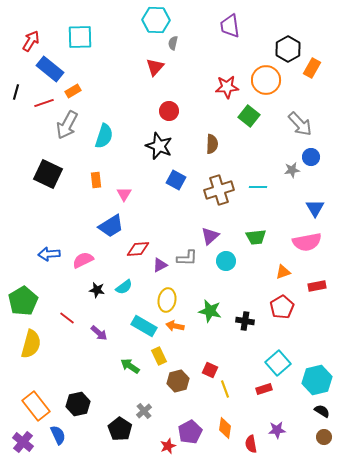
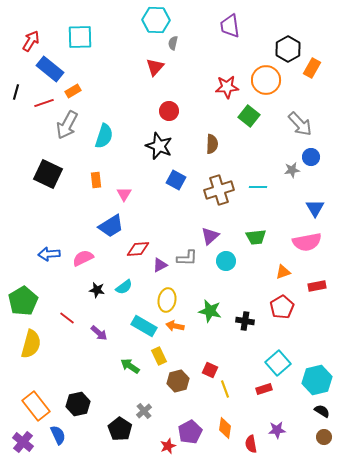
pink semicircle at (83, 260): moved 2 px up
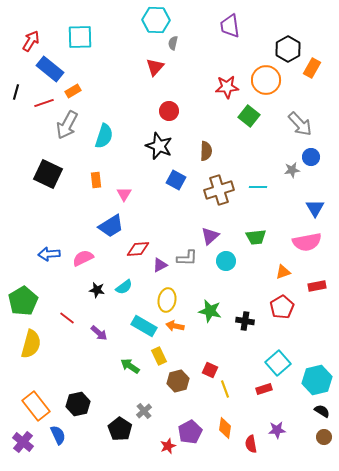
brown semicircle at (212, 144): moved 6 px left, 7 px down
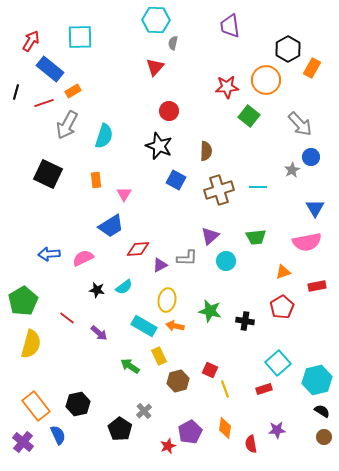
gray star at (292, 170): rotated 21 degrees counterclockwise
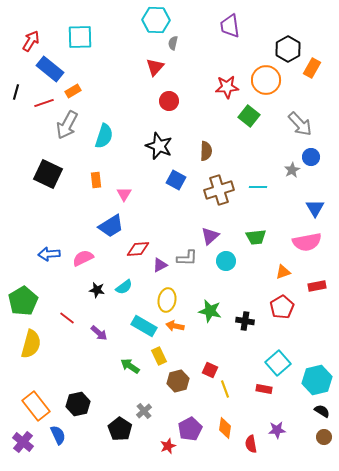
red circle at (169, 111): moved 10 px up
red rectangle at (264, 389): rotated 28 degrees clockwise
purple pentagon at (190, 432): moved 3 px up
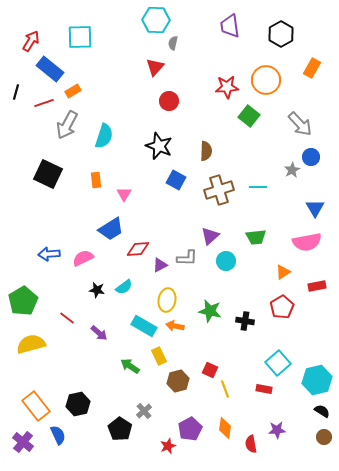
black hexagon at (288, 49): moved 7 px left, 15 px up
blue trapezoid at (111, 226): moved 3 px down
orange triangle at (283, 272): rotated 14 degrees counterclockwise
yellow semicircle at (31, 344): rotated 120 degrees counterclockwise
